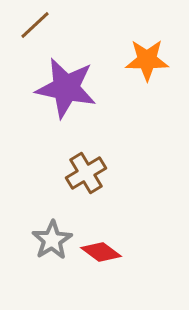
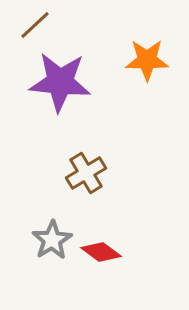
purple star: moved 6 px left, 6 px up; rotated 6 degrees counterclockwise
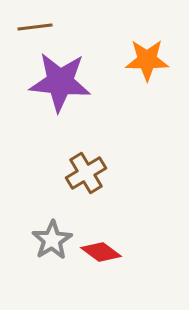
brown line: moved 2 px down; rotated 36 degrees clockwise
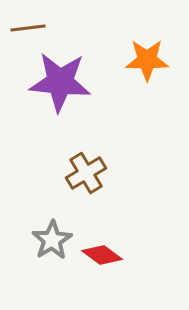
brown line: moved 7 px left, 1 px down
red diamond: moved 1 px right, 3 px down
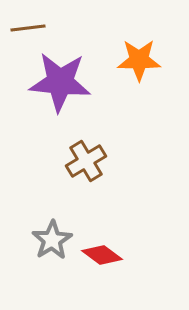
orange star: moved 8 px left
brown cross: moved 12 px up
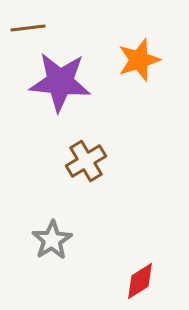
orange star: rotated 18 degrees counterclockwise
red diamond: moved 38 px right, 26 px down; rotated 69 degrees counterclockwise
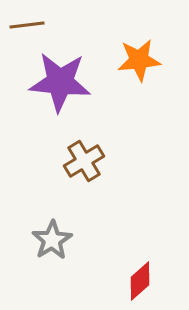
brown line: moved 1 px left, 3 px up
orange star: rotated 12 degrees clockwise
brown cross: moved 2 px left
red diamond: rotated 9 degrees counterclockwise
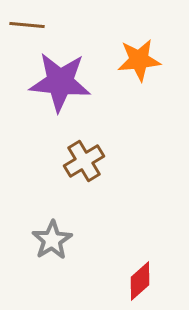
brown line: rotated 12 degrees clockwise
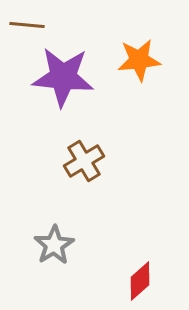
purple star: moved 3 px right, 5 px up
gray star: moved 2 px right, 5 px down
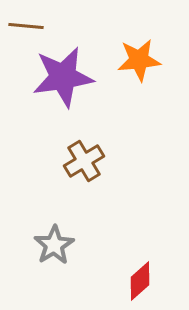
brown line: moved 1 px left, 1 px down
purple star: rotated 14 degrees counterclockwise
